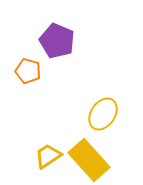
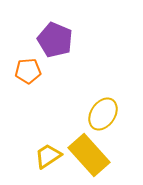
purple pentagon: moved 2 px left, 1 px up
orange pentagon: rotated 20 degrees counterclockwise
yellow rectangle: moved 5 px up
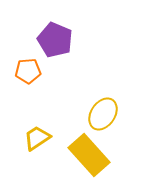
yellow trapezoid: moved 11 px left, 18 px up
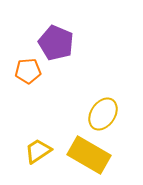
purple pentagon: moved 1 px right, 3 px down
yellow trapezoid: moved 1 px right, 13 px down
yellow rectangle: rotated 18 degrees counterclockwise
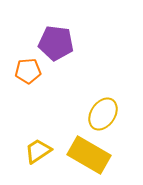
purple pentagon: rotated 16 degrees counterclockwise
